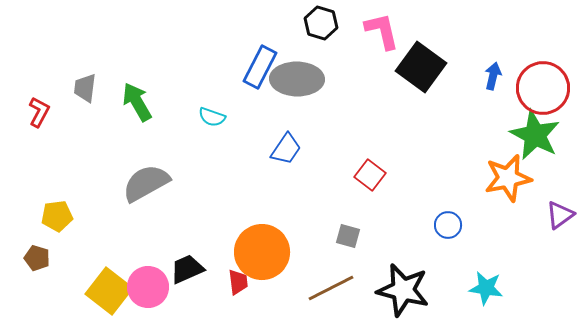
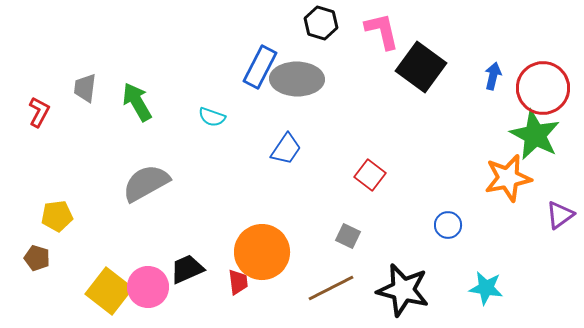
gray square: rotated 10 degrees clockwise
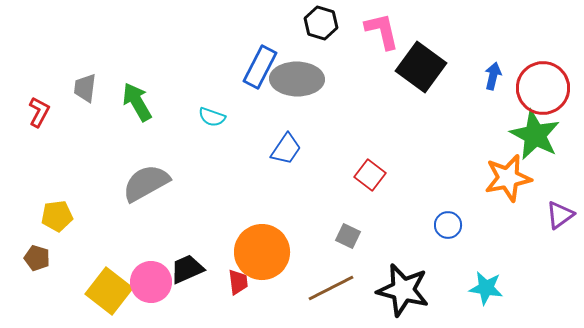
pink circle: moved 3 px right, 5 px up
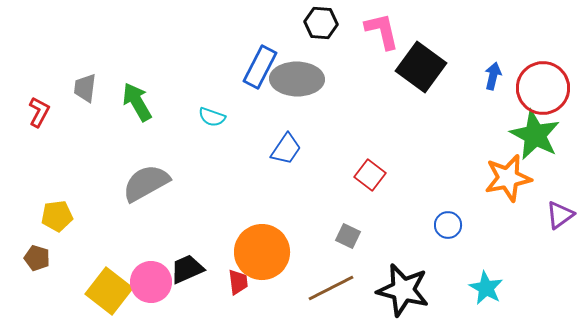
black hexagon: rotated 12 degrees counterclockwise
cyan star: rotated 20 degrees clockwise
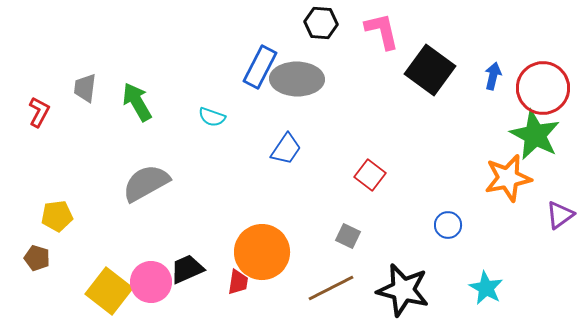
black square: moved 9 px right, 3 px down
red trapezoid: rotated 16 degrees clockwise
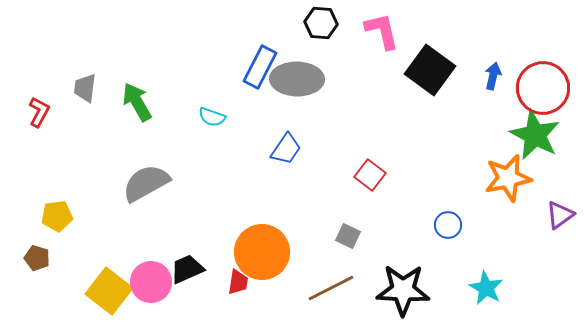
black star: rotated 12 degrees counterclockwise
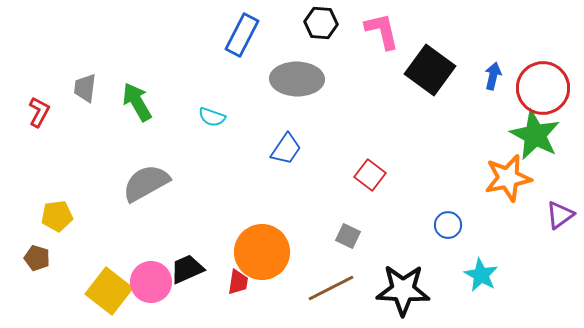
blue rectangle: moved 18 px left, 32 px up
cyan star: moved 5 px left, 13 px up
